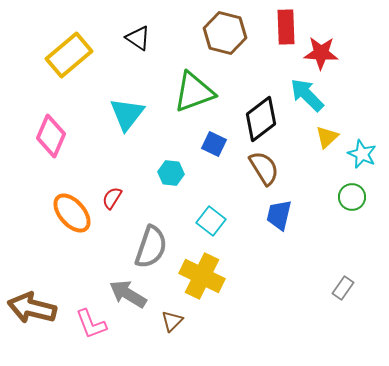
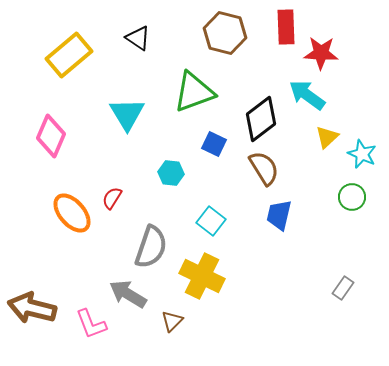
cyan arrow: rotated 9 degrees counterclockwise
cyan triangle: rotated 9 degrees counterclockwise
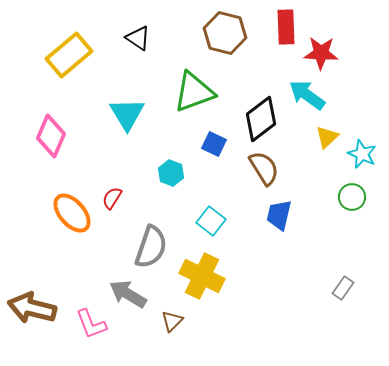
cyan hexagon: rotated 15 degrees clockwise
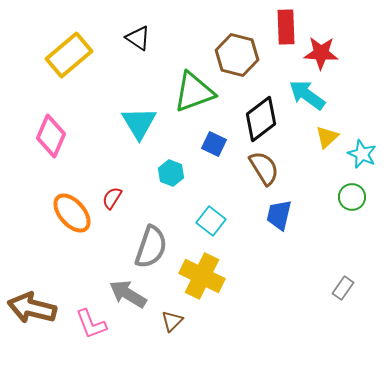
brown hexagon: moved 12 px right, 22 px down
cyan triangle: moved 12 px right, 9 px down
